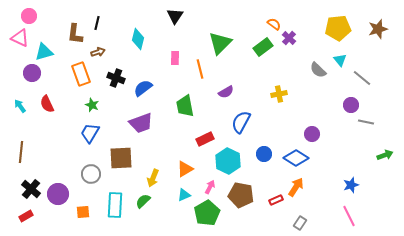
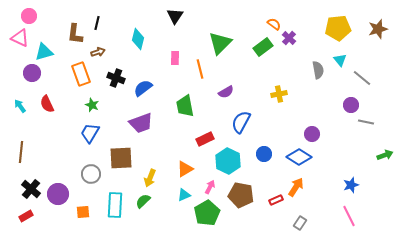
gray semicircle at (318, 70): rotated 144 degrees counterclockwise
blue diamond at (296, 158): moved 3 px right, 1 px up
yellow arrow at (153, 178): moved 3 px left
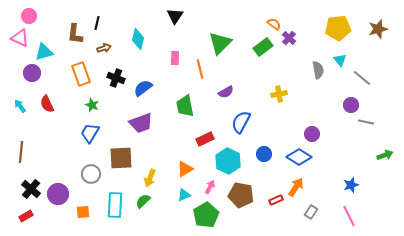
brown arrow at (98, 52): moved 6 px right, 4 px up
green pentagon at (207, 213): moved 1 px left, 2 px down
gray rectangle at (300, 223): moved 11 px right, 11 px up
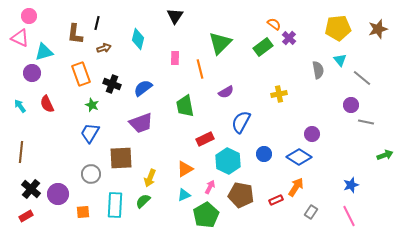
black cross at (116, 78): moved 4 px left, 6 px down
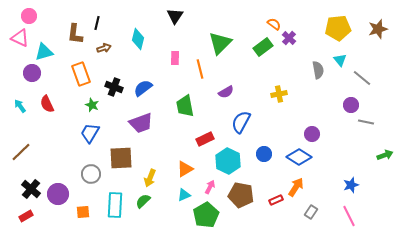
black cross at (112, 84): moved 2 px right, 3 px down
brown line at (21, 152): rotated 40 degrees clockwise
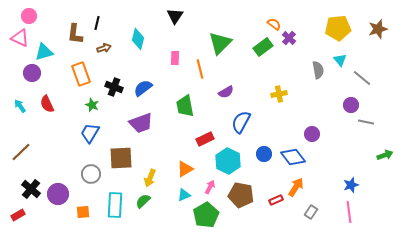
blue diamond at (299, 157): moved 6 px left; rotated 20 degrees clockwise
red rectangle at (26, 216): moved 8 px left, 1 px up
pink line at (349, 216): moved 4 px up; rotated 20 degrees clockwise
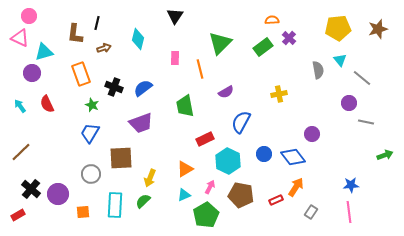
orange semicircle at (274, 24): moved 2 px left, 4 px up; rotated 40 degrees counterclockwise
purple circle at (351, 105): moved 2 px left, 2 px up
blue star at (351, 185): rotated 14 degrees clockwise
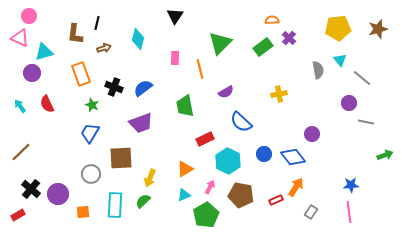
blue semicircle at (241, 122): rotated 75 degrees counterclockwise
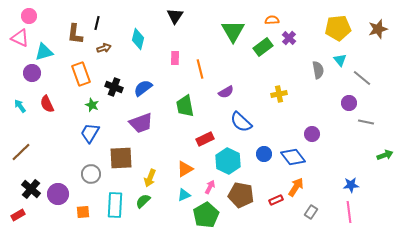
green triangle at (220, 43): moved 13 px right, 12 px up; rotated 15 degrees counterclockwise
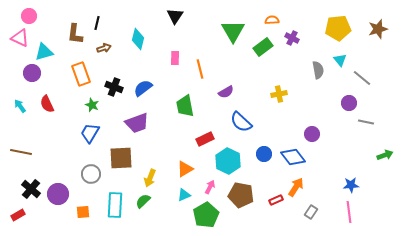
purple cross at (289, 38): moved 3 px right; rotated 16 degrees counterclockwise
purple trapezoid at (141, 123): moved 4 px left
brown line at (21, 152): rotated 55 degrees clockwise
